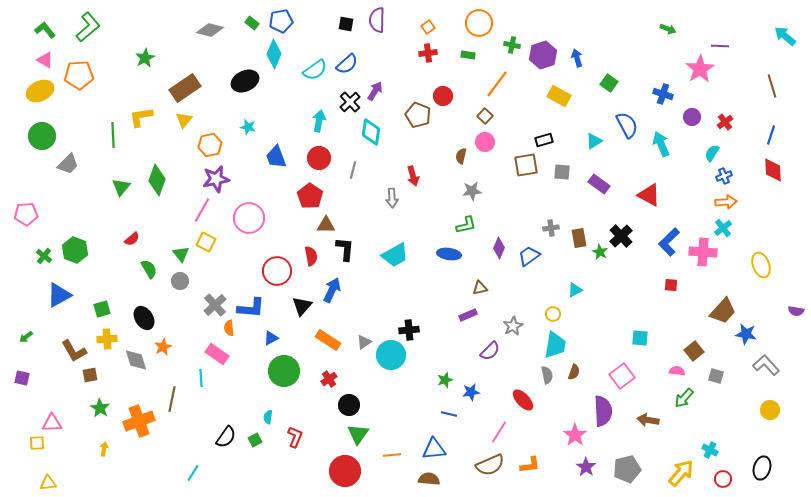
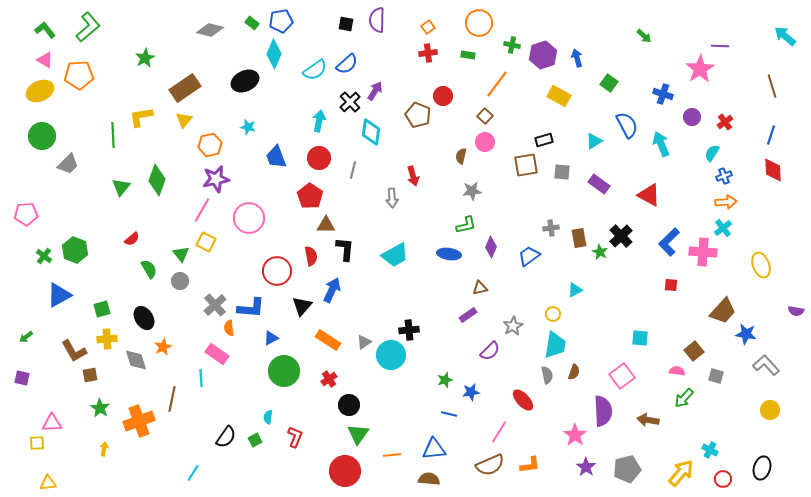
green arrow at (668, 29): moved 24 px left, 7 px down; rotated 21 degrees clockwise
purple diamond at (499, 248): moved 8 px left, 1 px up
purple rectangle at (468, 315): rotated 12 degrees counterclockwise
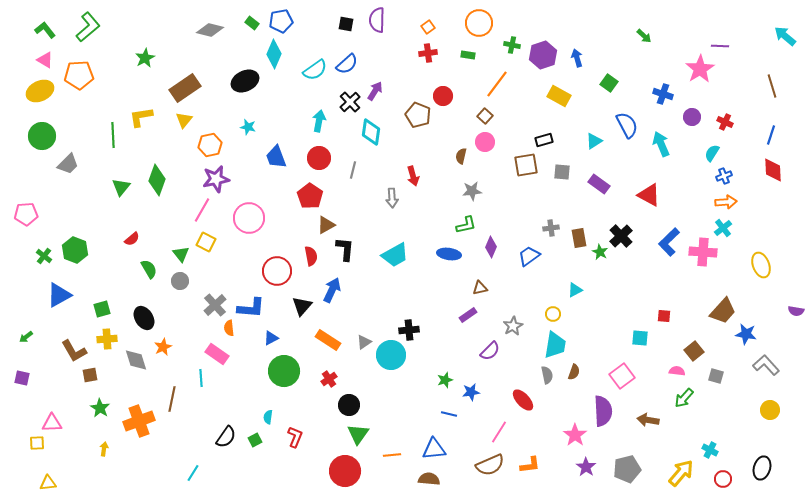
red cross at (725, 122): rotated 28 degrees counterclockwise
brown triangle at (326, 225): rotated 30 degrees counterclockwise
red square at (671, 285): moved 7 px left, 31 px down
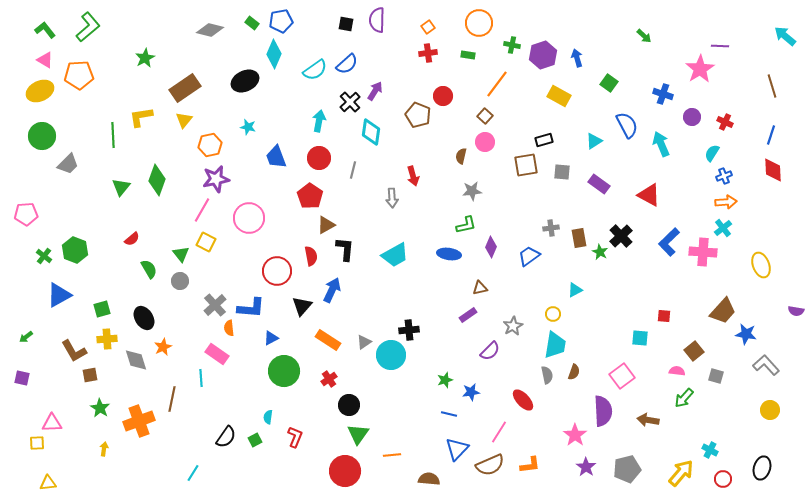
blue triangle at (434, 449): moved 23 px right; rotated 40 degrees counterclockwise
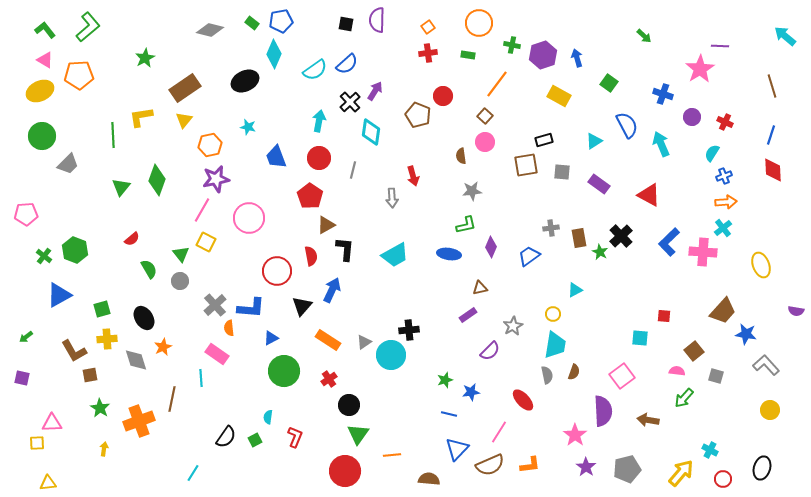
brown semicircle at (461, 156): rotated 21 degrees counterclockwise
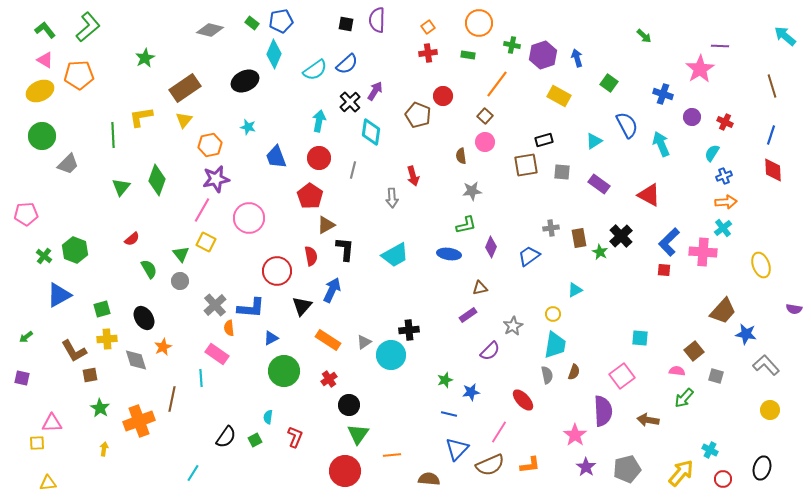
purple semicircle at (796, 311): moved 2 px left, 2 px up
red square at (664, 316): moved 46 px up
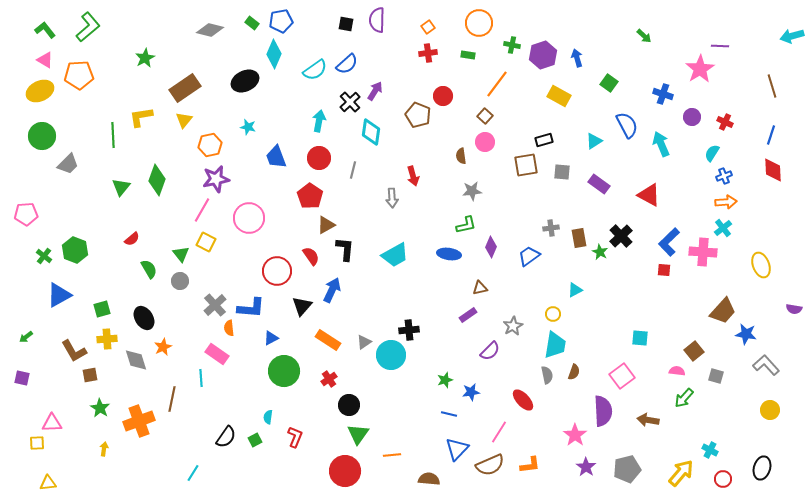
cyan arrow at (785, 36): moved 7 px right; rotated 55 degrees counterclockwise
red semicircle at (311, 256): rotated 24 degrees counterclockwise
